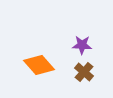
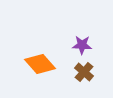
orange diamond: moved 1 px right, 1 px up
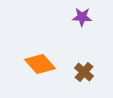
purple star: moved 28 px up
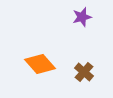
purple star: rotated 18 degrees counterclockwise
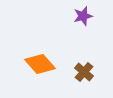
purple star: moved 1 px right, 1 px up
